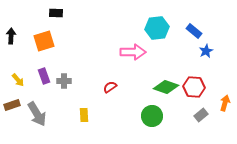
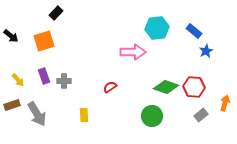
black rectangle: rotated 48 degrees counterclockwise
black arrow: rotated 126 degrees clockwise
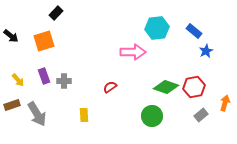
red hexagon: rotated 15 degrees counterclockwise
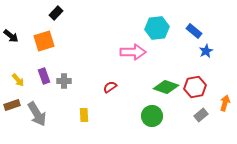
red hexagon: moved 1 px right
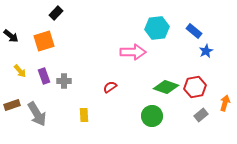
yellow arrow: moved 2 px right, 9 px up
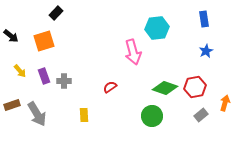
blue rectangle: moved 10 px right, 12 px up; rotated 42 degrees clockwise
pink arrow: rotated 75 degrees clockwise
green diamond: moved 1 px left, 1 px down
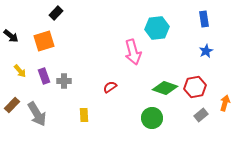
brown rectangle: rotated 28 degrees counterclockwise
green circle: moved 2 px down
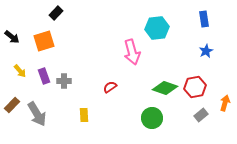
black arrow: moved 1 px right, 1 px down
pink arrow: moved 1 px left
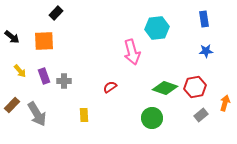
orange square: rotated 15 degrees clockwise
blue star: rotated 24 degrees clockwise
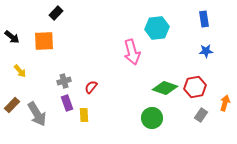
purple rectangle: moved 23 px right, 27 px down
gray cross: rotated 16 degrees counterclockwise
red semicircle: moved 19 px left; rotated 16 degrees counterclockwise
gray rectangle: rotated 16 degrees counterclockwise
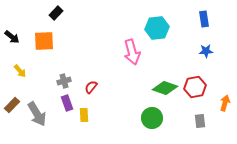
gray rectangle: moved 1 px left, 6 px down; rotated 40 degrees counterclockwise
